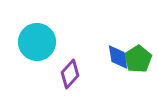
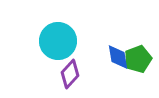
cyan circle: moved 21 px right, 1 px up
green pentagon: rotated 12 degrees clockwise
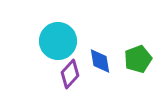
blue diamond: moved 18 px left, 4 px down
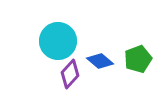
blue diamond: rotated 40 degrees counterclockwise
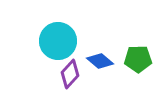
green pentagon: rotated 20 degrees clockwise
